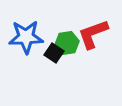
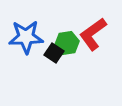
red L-shape: rotated 16 degrees counterclockwise
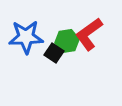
red L-shape: moved 4 px left
green hexagon: moved 2 px up
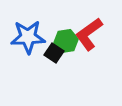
blue star: moved 2 px right
green hexagon: moved 1 px left
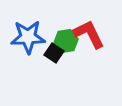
red L-shape: rotated 100 degrees clockwise
